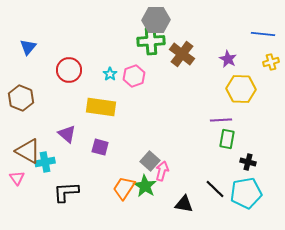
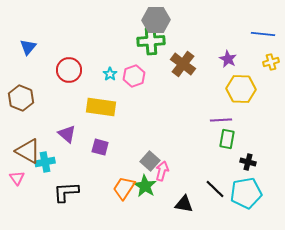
brown cross: moved 1 px right, 10 px down
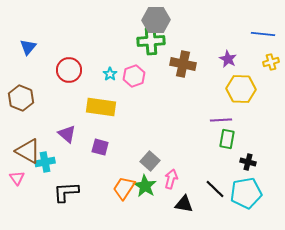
brown cross: rotated 25 degrees counterclockwise
pink arrow: moved 9 px right, 8 px down
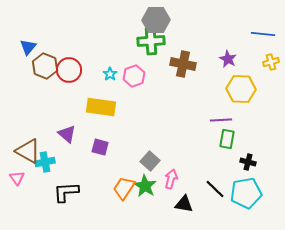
brown hexagon: moved 24 px right, 32 px up
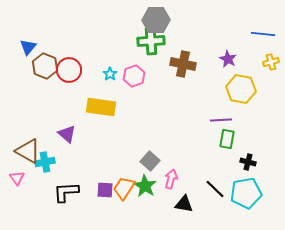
yellow hexagon: rotated 8 degrees clockwise
purple square: moved 5 px right, 43 px down; rotated 12 degrees counterclockwise
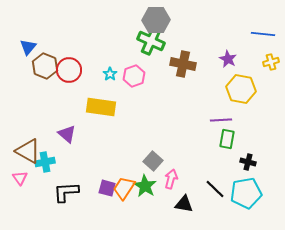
green cross: rotated 28 degrees clockwise
gray square: moved 3 px right
pink triangle: moved 3 px right
purple square: moved 2 px right, 2 px up; rotated 12 degrees clockwise
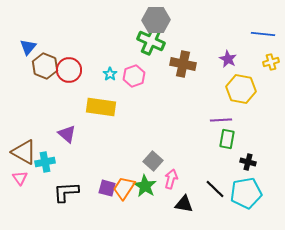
brown triangle: moved 4 px left, 1 px down
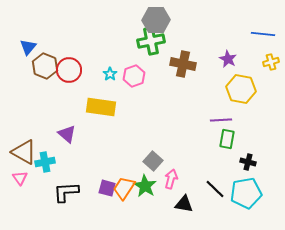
green cross: rotated 36 degrees counterclockwise
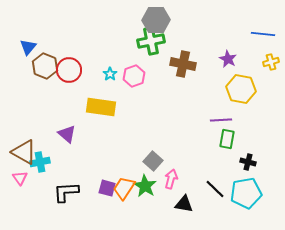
cyan cross: moved 5 px left
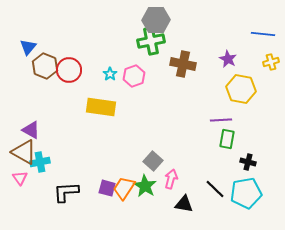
purple triangle: moved 36 px left, 4 px up; rotated 12 degrees counterclockwise
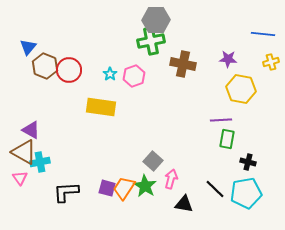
purple star: rotated 24 degrees counterclockwise
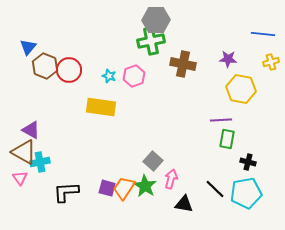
cyan star: moved 1 px left, 2 px down; rotated 16 degrees counterclockwise
